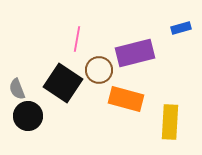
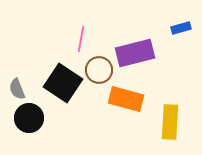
pink line: moved 4 px right
black circle: moved 1 px right, 2 px down
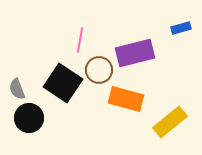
pink line: moved 1 px left, 1 px down
yellow rectangle: rotated 48 degrees clockwise
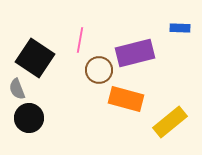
blue rectangle: moved 1 px left; rotated 18 degrees clockwise
black square: moved 28 px left, 25 px up
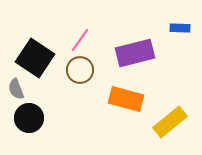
pink line: rotated 25 degrees clockwise
brown circle: moved 19 px left
gray semicircle: moved 1 px left
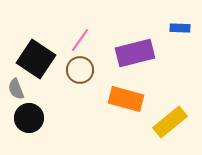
black square: moved 1 px right, 1 px down
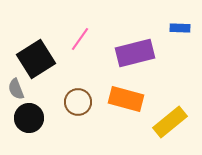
pink line: moved 1 px up
black square: rotated 24 degrees clockwise
brown circle: moved 2 px left, 32 px down
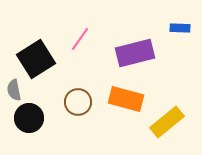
gray semicircle: moved 2 px left, 1 px down; rotated 10 degrees clockwise
yellow rectangle: moved 3 px left
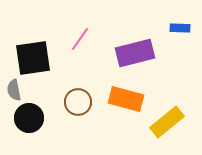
black square: moved 3 px left, 1 px up; rotated 24 degrees clockwise
